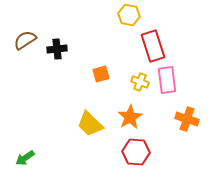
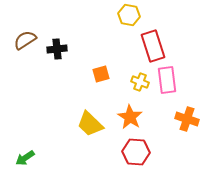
orange star: rotated 10 degrees counterclockwise
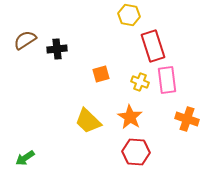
yellow trapezoid: moved 2 px left, 3 px up
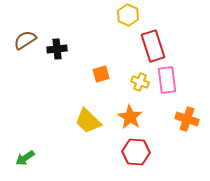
yellow hexagon: moved 1 px left; rotated 15 degrees clockwise
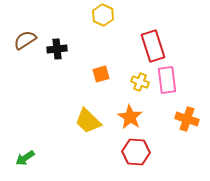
yellow hexagon: moved 25 px left
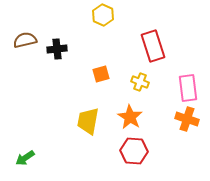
brown semicircle: rotated 20 degrees clockwise
pink rectangle: moved 21 px right, 8 px down
yellow trapezoid: rotated 56 degrees clockwise
red hexagon: moved 2 px left, 1 px up
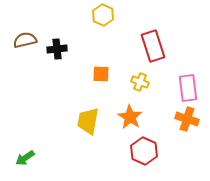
orange square: rotated 18 degrees clockwise
red hexagon: moved 10 px right; rotated 20 degrees clockwise
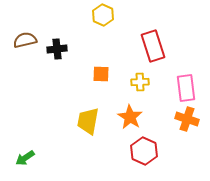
yellow cross: rotated 24 degrees counterclockwise
pink rectangle: moved 2 px left
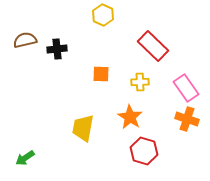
red rectangle: rotated 28 degrees counterclockwise
pink rectangle: rotated 28 degrees counterclockwise
yellow trapezoid: moved 5 px left, 7 px down
red hexagon: rotated 8 degrees counterclockwise
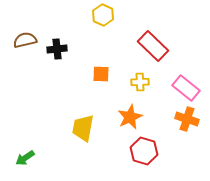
pink rectangle: rotated 16 degrees counterclockwise
orange star: rotated 15 degrees clockwise
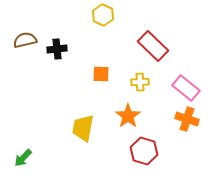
orange star: moved 2 px left, 1 px up; rotated 10 degrees counterclockwise
green arrow: moved 2 px left; rotated 12 degrees counterclockwise
